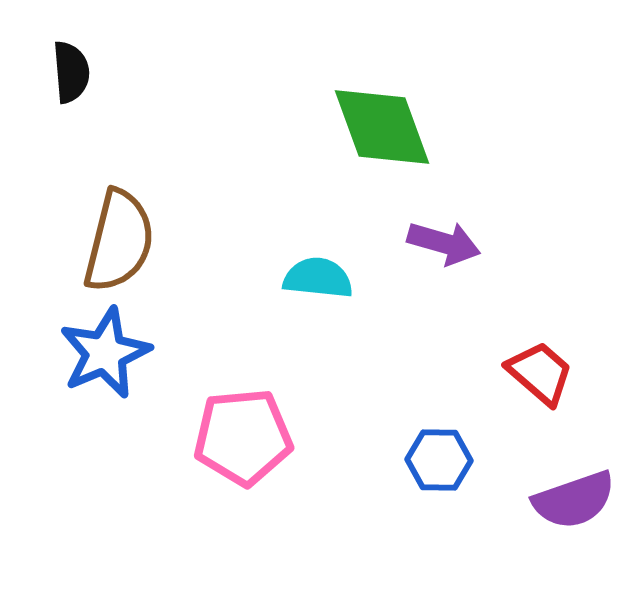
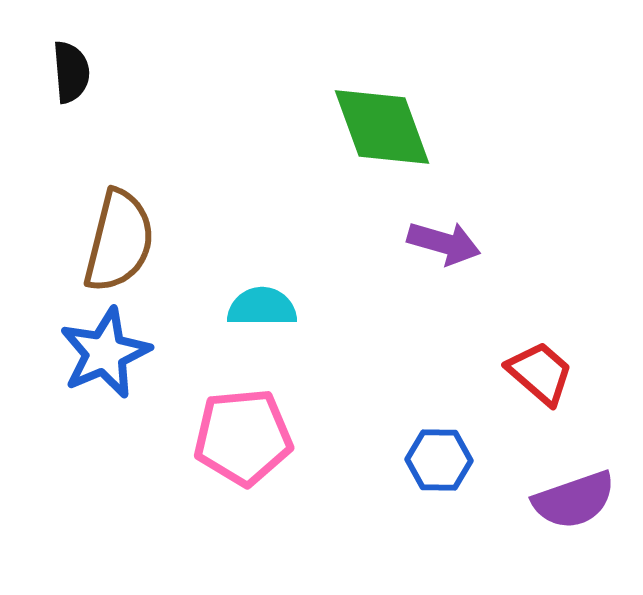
cyan semicircle: moved 56 px left, 29 px down; rotated 6 degrees counterclockwise
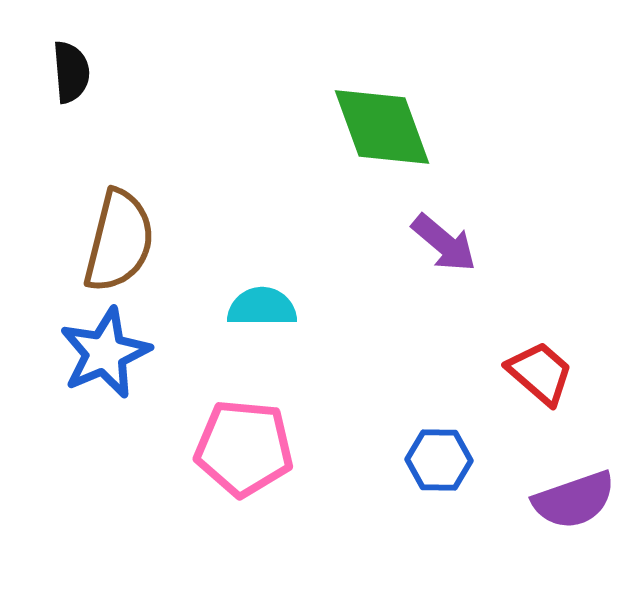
purple arrow: rotated 24 degrees clockwise
pink pentagon: moved 1 px right, 11 px down; rotated 10 degrees clockwise
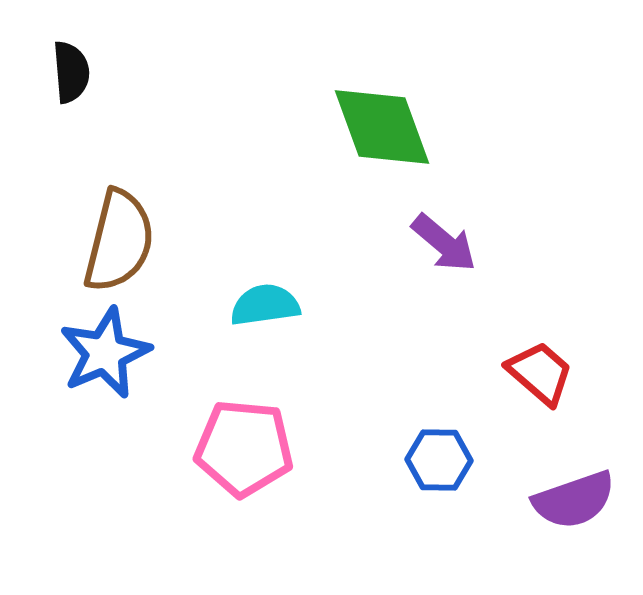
cyan semicircle: moved 3 px right, 2 px up; rotated 8 degrees counterclockwise
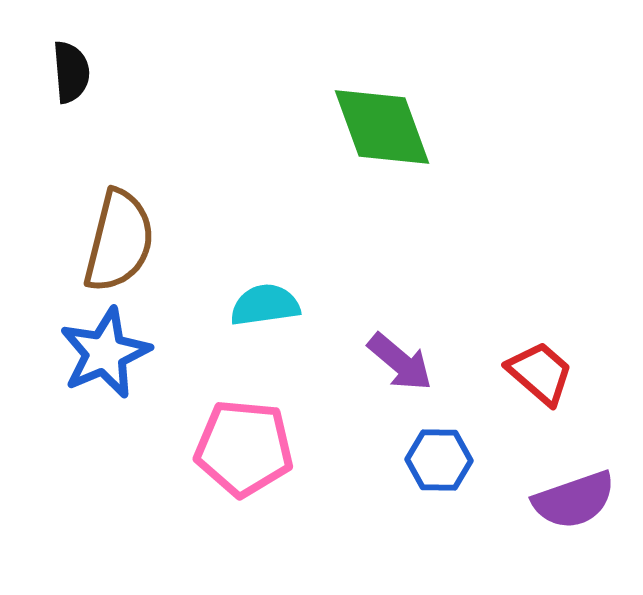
purple arrow: moved 44 px left, 119 px down
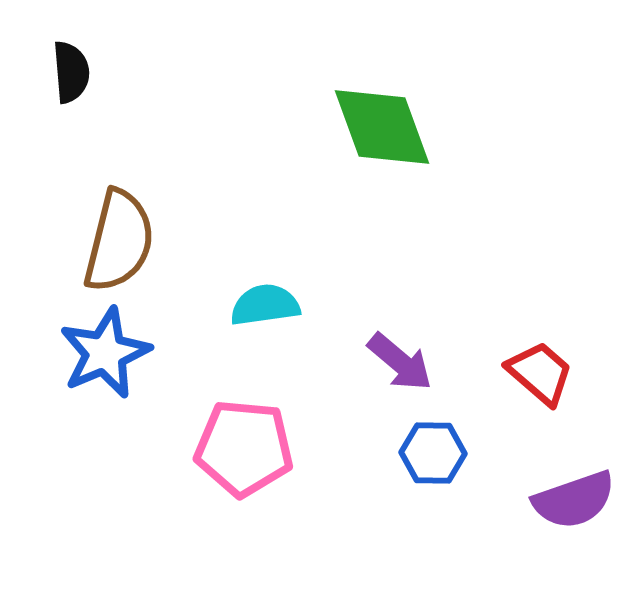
blue hexagon: moved 6 px left, 7 px up
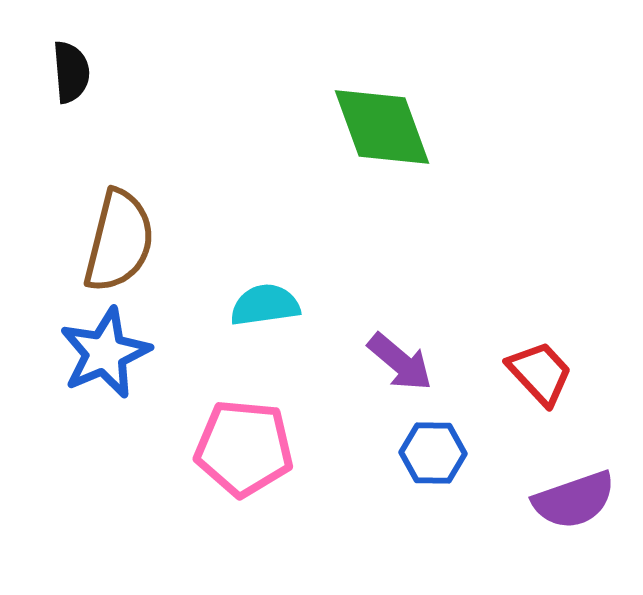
red trapezoid: rotated 6 degrees clockwise
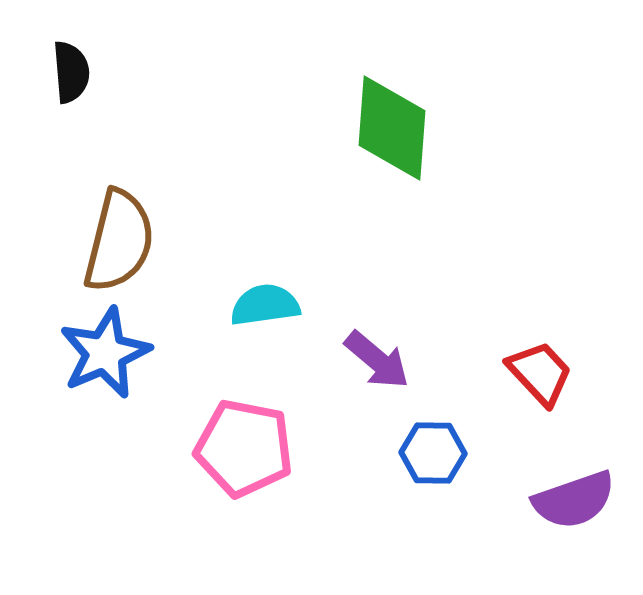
green diamond: moved 10 px right, 1 px down; rotated 24 degrees clockwise
purple arrow: moved 23 px left, 2 px up
pink pentagon: rotated 6 degrees clockwise
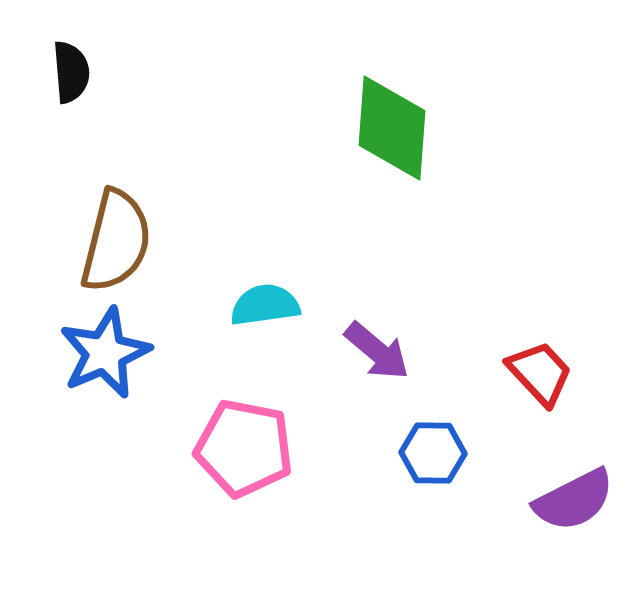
brown semicircle: moved 3 px left
purple arrow: moved 9 px up
purple semicircle: rotated 8 degrees counterclockwise
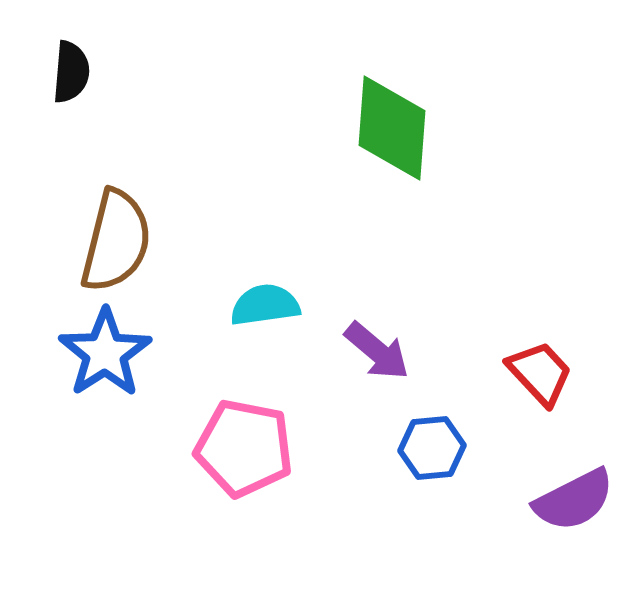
black semicircle: rotated 10 degrees clockwise
blue star: rotated 10 degrees counterclockwise
blue hexagon: moved 1 px left, 5 px up; rotated 6 degrees counterclockwise
